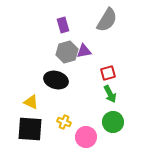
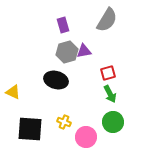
yellow triangle: moved 18 px left, 10 px up
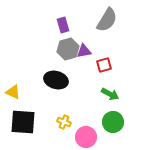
gray hexagon: moved 1 px right, 3 px up
red square: moved 4 px left, 8 px up
green arrow: rotated 36 degrees counterclockwise
black square: moved 7 px left, 7 px up
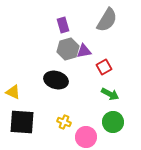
red square: moved 2 px down; rotated 14 degrees counterclockwise
black square: moved 1 px left
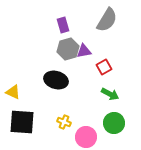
green circle: moved 1 px right, 1 px down
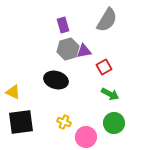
black square: moved 1 px left; rotated 12 degrees counterclockwise
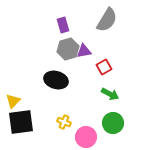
yellow triangle: moved 9 px down; rotated 49 degrees clockwise
green circle: moved 1 px left
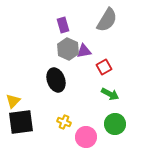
gray hexagon: rotated 20 degrees counterclockwise
black ellipse: rotated 55 degrees clockwise
green circle: moved 2 px right, 1 px down
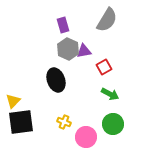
green circle: moved 2 px left
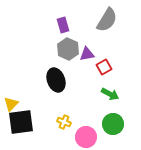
purple triangle: moved 3 px right, 3 px down
yellow triangle: moved 2 px left, 3 px down
